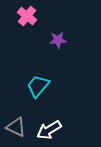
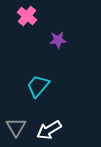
gray triangle: rotated 35 degrees clockwise
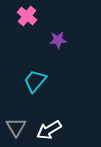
cyan trapezoid: moved 3 px left, 5 px up
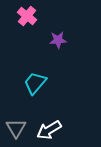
cyan trapezoid: moved 2 px down
gray triangle: moved 1 px down
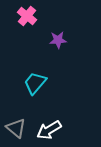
gray triangle: rotated 20 degrees counterclockwise
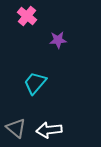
white arrow: rotated 25 degrees clockwise
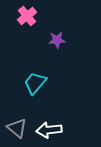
pink cross: rotated 12 degrees clockwise
purple star: moved 1 px left
gray triangle: moved 1 px right
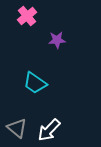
cyan trapezoid: rotated 95 degrees counterclockwise
white arrow: rotated 40 degrees counterclockwise
